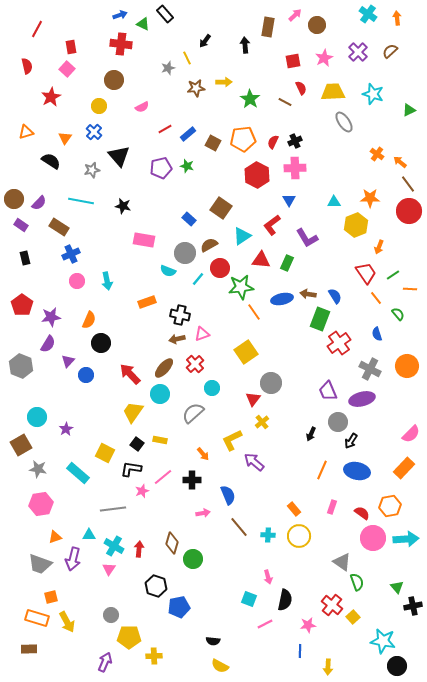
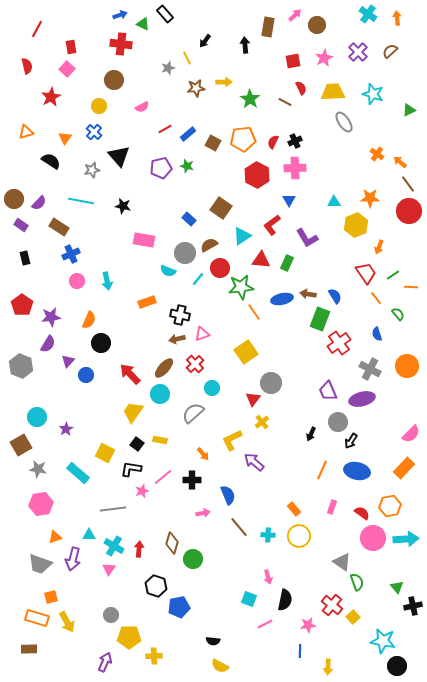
orange line at (410, 289): moved 1 px right, 2 px up
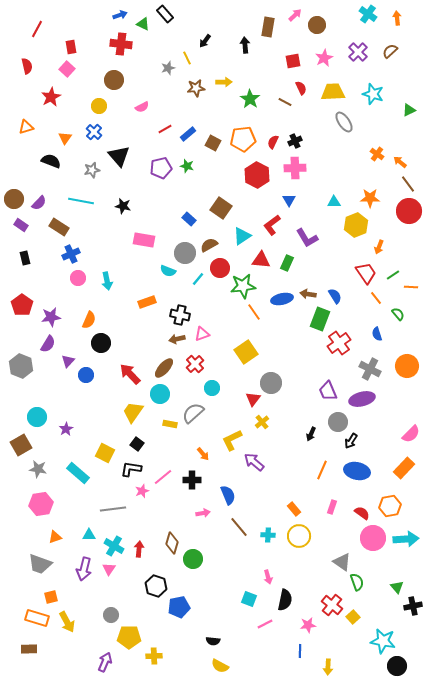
orange triangle at (26, 132): moved 5 px up
black semicircle at (51, 161): rotated 12 degrees counterclockwise
pink circle at (77, 281): moved 1 px right, 3 px up
green star at (241, 287): moved 2 px right, 1 px up
yellow rectangle at (160, 440): moved 10 px right, 16 px up
purple arrow at (73, 559): moved 11 px right, 10 px down
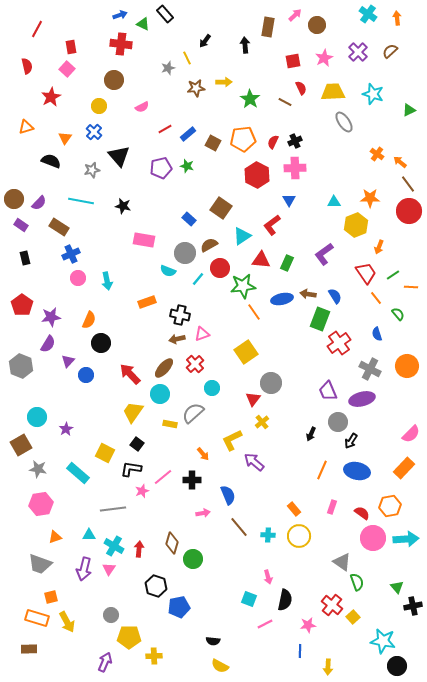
purple L-shape at (307, 238): moved 17 px right, 16 px down; rotated 85 degrees clockwise
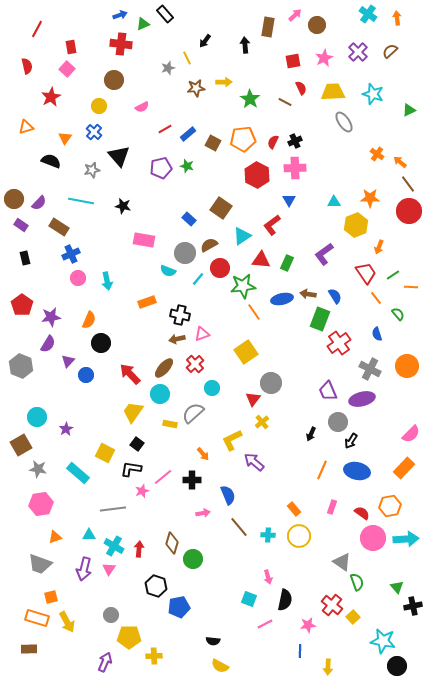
green triangle at (143, 24): rotated 48 degrees counterclockwise
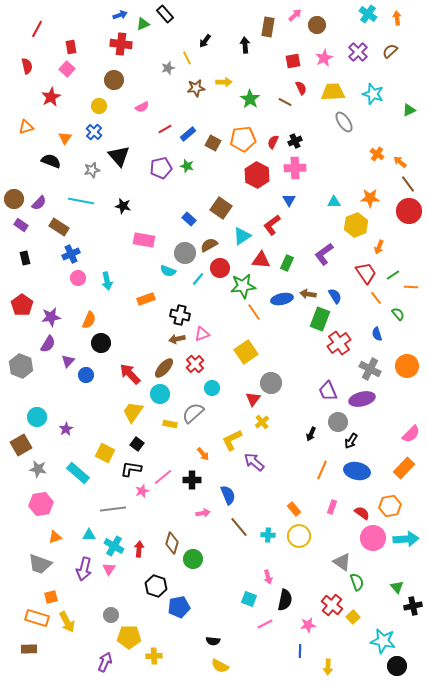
orange rectangle at (147, 302): moved 1 px left, 3 px up
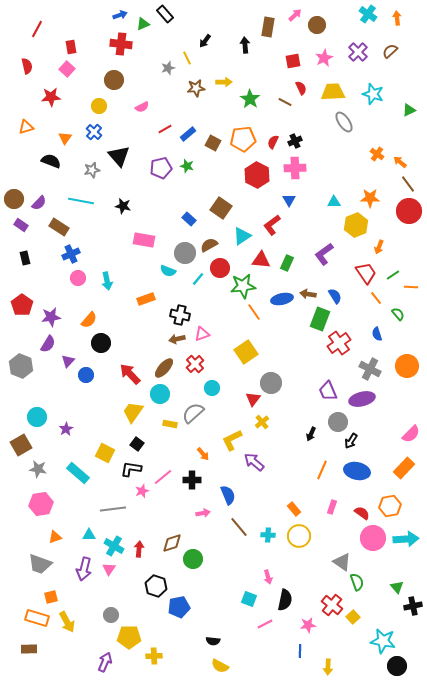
red star at (51, 97): rotated 24 degrees clockwise
orange semicircle at (89, 320): rotated 18 degrees clockwise
brown diamond at (172, 543): rotated 55 degrees clockwise
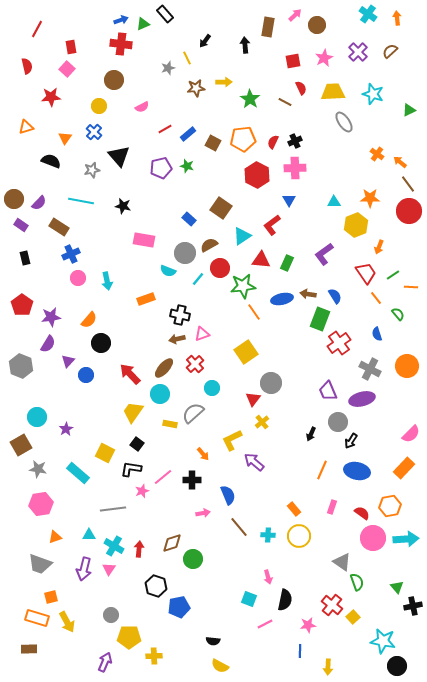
blue arrow at (120, 15): moved 1 px right, 5 px down
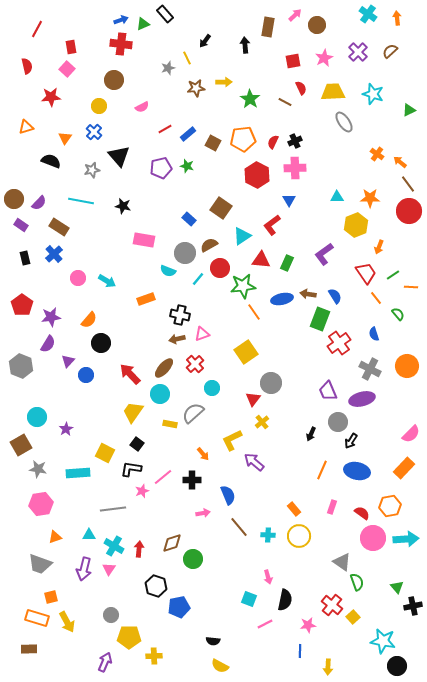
cyan triangle at (334, 202): moved 3 px right, 5 px up
blue cross at (71, 254): moved 17 px left; rotated 18 degrees counterclockwise
cyan arrow at (107, 281): rotated 48 degrees counterclockwise
blue semicircle at (377, 334): moved 3 px left
cyan rectangle at (78, 473): rotated 45 degrees counterclockwise
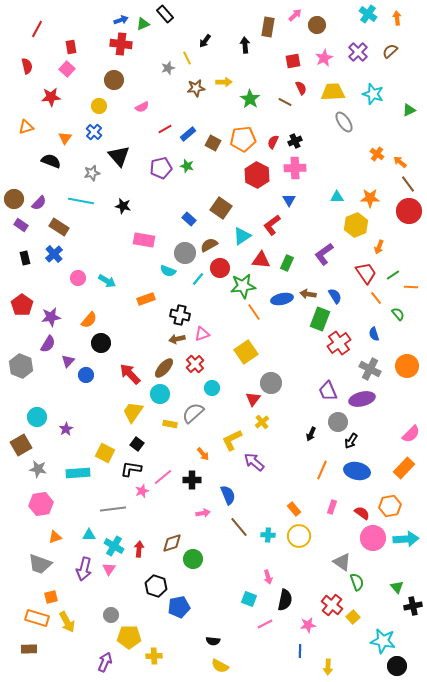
gray star at (92, 170): moved 3 px down
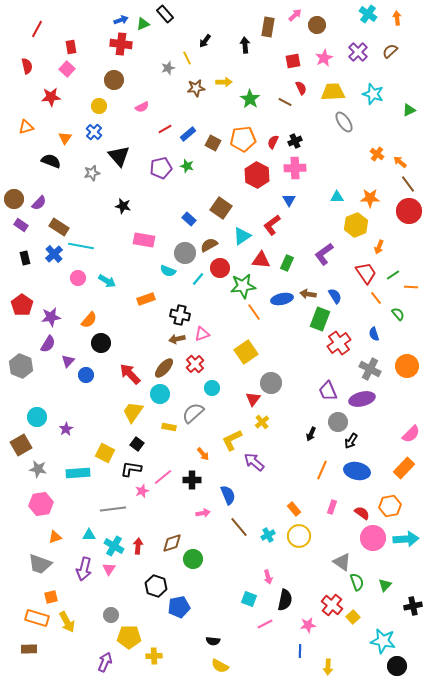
cyan line at (81, 201): moved 45 px down
yellow rectangle at (170, 424): moved 1 px left, 3 px down
cyan cross at (268, 535): rotated 32 degrees counterclockwise
red arrow at (139, 549): moved 1 px left, 3 px up
green triangle at (397, 587): moved 12 px left, 2 px up; rotated 24 degrees clockwise
